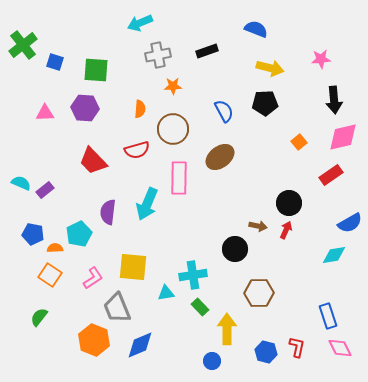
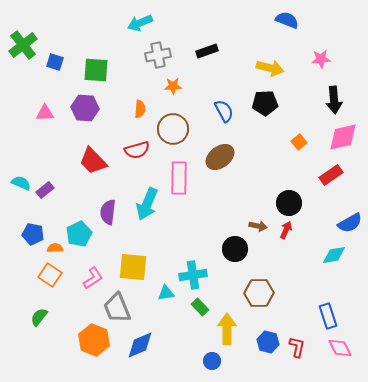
blue semicircle at (256, 29): moved 31 px right, 9 px up
blue hexagon at (266, 352): moved 2 px right, 10 px up
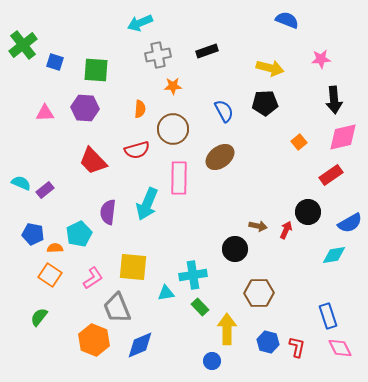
black circle at (289, 203): moved 19 px right, 9 px down
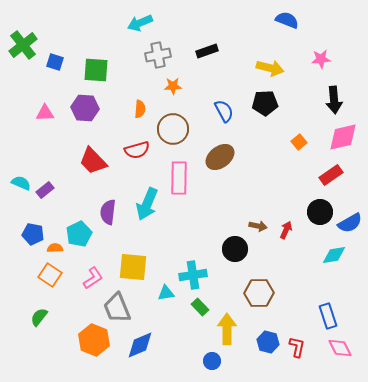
black circle at (308, 212): moved 12 px right
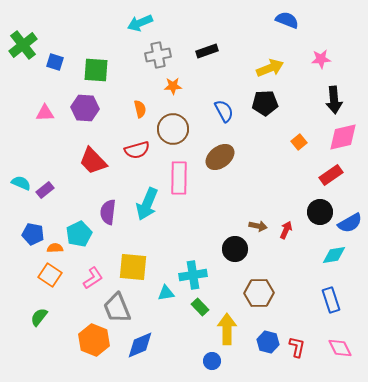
yellow arrow at (270, 68): rotated 36 degrees counterclockwise
orange semicircle at (140, 109): rotated 18 degrees counterclockwise
blue rectangle at (328, 316): moved 3 px right, 16 px up
